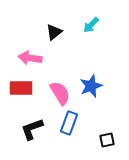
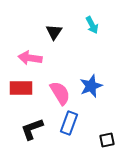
cyan arrow: moved 1 px right; rotated 72 degrees counterclockwise
black triangle: rotated 18 degrees counterclockwise
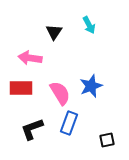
cyan arrow: moved 3 px left
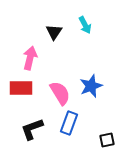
cyan arrow: moved 4 px left
pink arrow: rotated 95 degrees clockwise
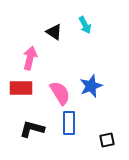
black triangle: rotated 30 degrees counterclockwise
blue rectangle: rotated 20 degrees counterclockwise
black L-shape: rotated 35 degrees clockwise
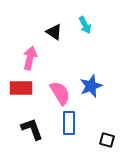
black L-shape: rotated 55 degrees clockwise
black square: rotated 28 degrees clockwise
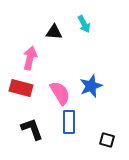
cyan arrow: moved 1 px left, 1 px up
black triangle: rotated 30 degrees counterclockwise
red rectangle: rotated 15 degrees clockwise
blue rectangle: moved 1 px up
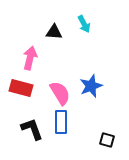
blue rectangle: moved 8 px left
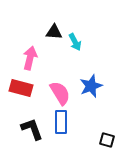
cyan arrow: moved 9 px left, 18 px down
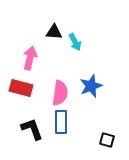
pink semicircle: rotated 40 degrees clockwise
